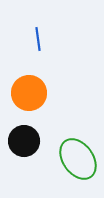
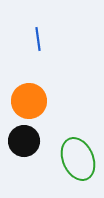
orange circle: moved 8 px down
green ellipse: rotated 12 degrees clockwise
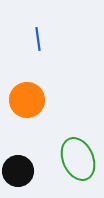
orange circle: moved 2 px left, 1 px up
black circle: moved 6 px left, 30 px down
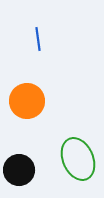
orange circle: moved 1 px down
black circle: moved 1 px right, 1 px up
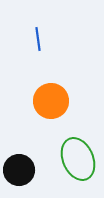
orange circle: moved 24 px right
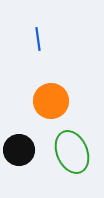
green ellipse: moved 6 px left, 7 px up
black circle: moved 20 px up
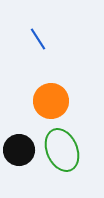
blue line: rotated 25 degrees counterclockwise
green ellipse: moved 10 px left, 2 px up
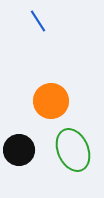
blue line: moved 18 px up
green ellipse: moved 11 px right
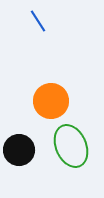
green ellipse: moved 2 px left, 4 px up
